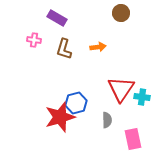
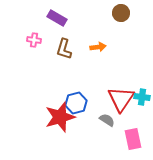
red triangle: moved 10 px down
gray semicircle: rotated 56 degrees counterclockwise
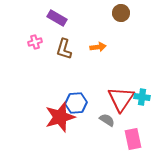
pink cross: moved 1 px right, 2 px down; rotated 24 degrees counterclockwise
blue hexagon: rotated 10 degrees clockwise
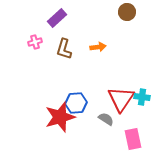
brown circle: moved 6 px right, 1 px up
purple rectangle: rotated 72 degrees counterclockwise
gray semicircle: moved 1 px left, 1 px up
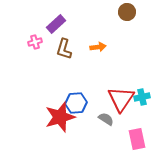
purple rectangle: moved 1 px left, 6 px down
cyan cross: rotated 21 degrees counterclockwise
pink rectangle: moved 4 px right
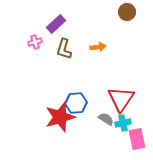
cyan cross: moved 19 px left, 26 px down
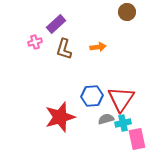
blue hexagon: moved 16 px right, 7 px up
gray semicircle: rotated 49 degrees counterclockwise
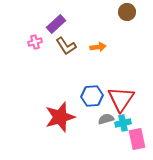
brown L-shape: moved 2 px right, 3 px up; rotated 50 degrees counterclockwise
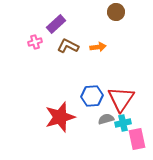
brown circle: moved 11 px left
brown L-shape: moved 2 px right; rotated 150 degrees clockwise
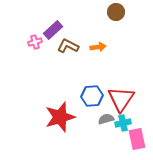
purple rectangle: moved 3 px left, 6 px down
